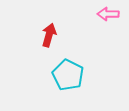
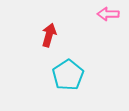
cyan pentagon: rotated 12 degrees clockwise
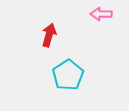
pink arrow: moved 7 px left
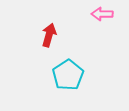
pink arrow: moved 1 px right
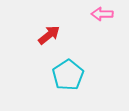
red arrow: rotated 35 degrees clockwise
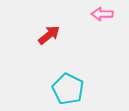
cyan pentagon: moved 14 px down; rotated 12 degrees counterclockwise
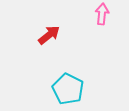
pink arrow: rotated 95 degrees clockwise
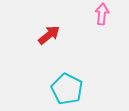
cyan pentagon: moved 1 px left
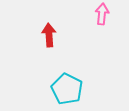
red arrow: rotated 55 degrees counterclockwise
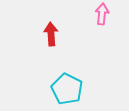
red arrow: moved 2 px right, 1 px up
